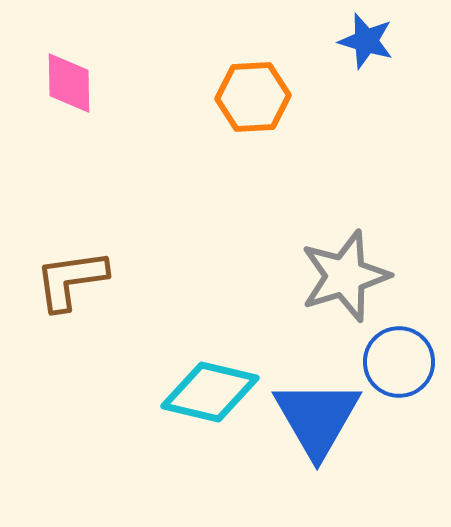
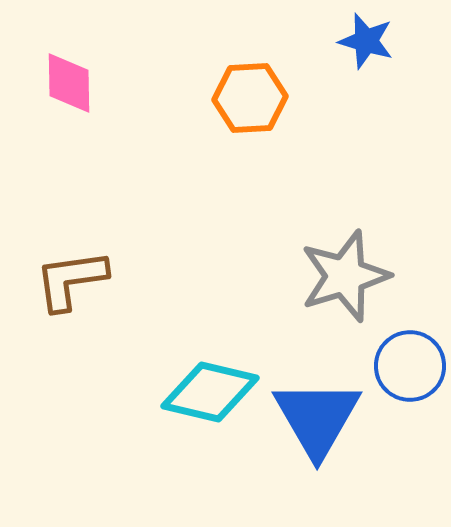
orange hexagon: moved 3 px left, 1 px down
blue circle: moved 11 px right, 4 px down
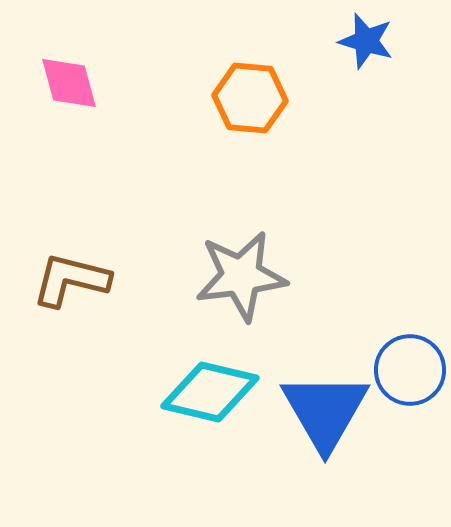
pink diamond: rotated 14 degrees counterclockwise
orange hexagon: rotated 8 degrees clockwise
gray star: moved 104 px left; rotated 10 degrees clockwise
brown L-shape: rotated 22 degrees clockwise
blue circle: moved 4 px down
blue triangle: moved 8 px right, 7 px up
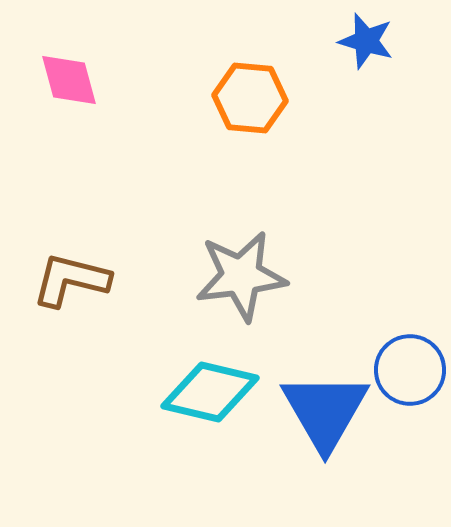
pink diamond: moved 3 px up
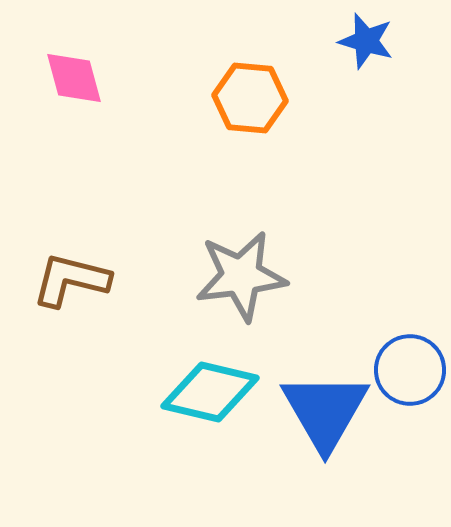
pink diamond: moved 5 px right, 2 px up
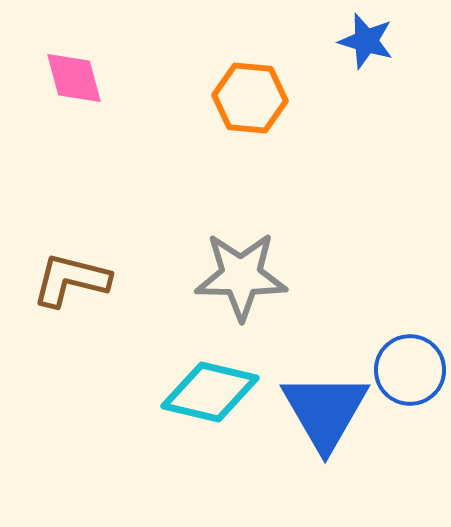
gray star: rotated 8 degrees clockwise
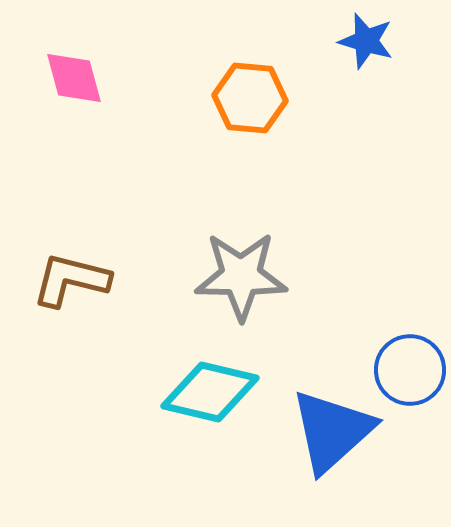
blue triangle: moved 7 px right, 20 px down; rotated 18 degrees clockwise
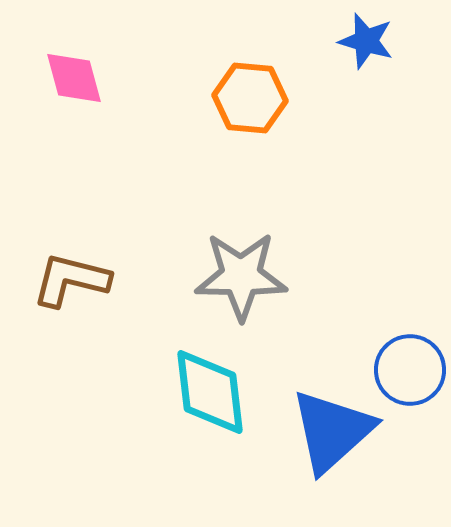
cyan diamond: rotated 70 degrees clockwise
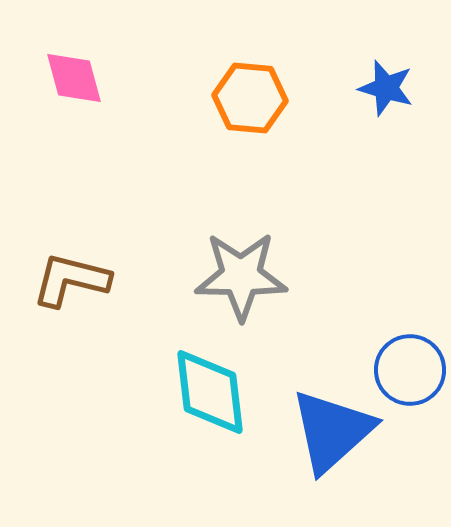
blue star: moved 20 px right, 47 px down
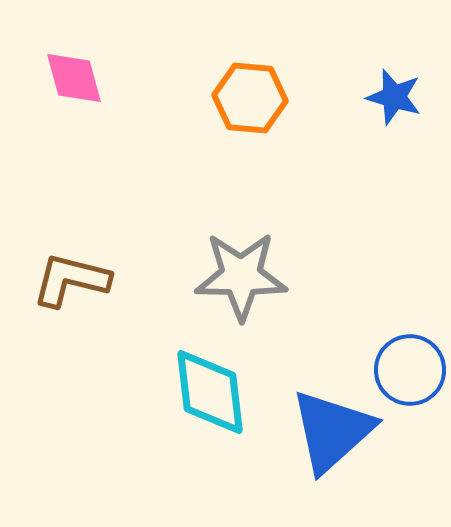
blue star: moved 8 px right, 9 px down
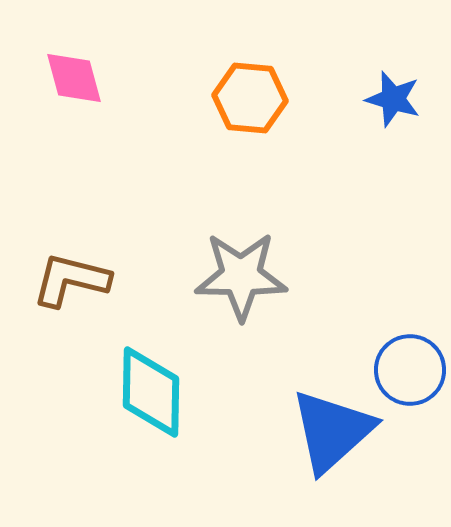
blue star: moved 1 px left, 2 px down
cyan diamond: moved 59 px left; rotated 8 degrees clockwise
